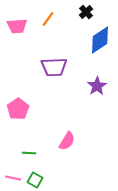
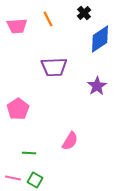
black cross: moved 2 px left, 1 px down
orange line: rotated 63 degrees counterclockwise
blue diamond: moved 1 px up
pink semicircle: moved 3 px right
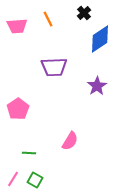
pink line: moved 1 px down; rotated 70 degrees counterclockwise
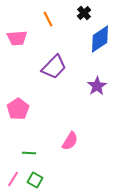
pink trapezoid: moved 12 px down
purple trapezoid: rotated 44 degrees counterclockwise
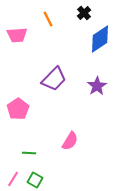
pink trapezoid: moved 3 px up
purple trapezoid: moved 12 px down
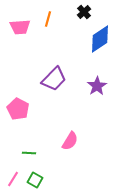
black cross: moved 1 px up
orange line: rotated 42 degrees clockwise
pink trapezoid: moved 3 px right, 8 px up
pink pentagon: rotated 10 degrees counterclockwise
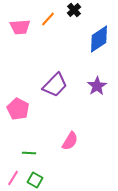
black cross: moved 10 px left, 2 px up
orange line: rotated 28 degrees clockwise
blue diamond: moved 1 px left
purple trapezoid: moved 1 px right, 6 px down
pink line: moved 1 px up
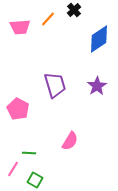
purple trapezoid: rotated 60 degrees counterclockwise
pink line: moved 9 px up
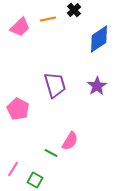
orange line: rotated 35 degrees clockwise
pink trapezoid: rotated 40 degrees counterclockwise
green line: moved 22 px right; rotated 24 degrees clockwise
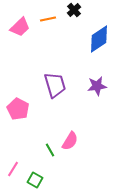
purple star: rotated 24 degrees clockwise
green line: moved 1 px left, 3 px up; rotated 32 degrees clockwise
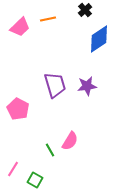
black cross: moved 11 px right
purple star: moved 10 px left
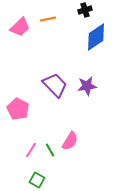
black cross: rotated 24 degrees clockwise
blue diamond: moved 3 px left, 2 px up
purple trapezoid: rotated 28 degrees counterclockwise
pink line: moved 18 px right, 19 px up
green square: moved 2 px right
